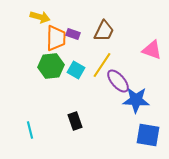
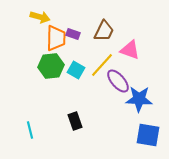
pink triangle: moved 22 px left
yellow line: rotated 8 degrees clockwise
blue star: moved 3 px right, 1 px up
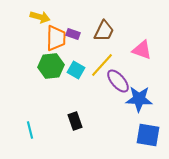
pink triangle: moved 12 px right
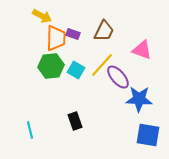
yellow arrow: moved 2 px right, 1 px up; rotated 12 degrees clockwise
purple ellipse: moved 4 px up
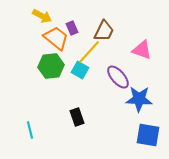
purple rectangle: moved 1 px left, 6 px up; rotated 48 degrees clockwise
orange trapezoid: rotated 52 degrees counterclockwise
yellow line: moved 13 px left, 13 px up
cyan square: moved 4 px right
black rectangle: moved 2 px right, 4 px up
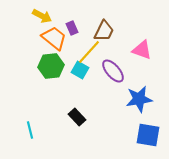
orange trapezoid: moved 2 px left
purple ellipse: moved 5 px left, 6 px up
blue star: rotated 12 degrees counterclockwise
black rectangle: rotated 24 degrees counterclockwise
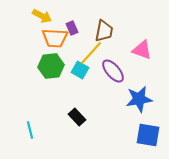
brown trapezoid: rotated 15 degrees counterclockwise
orange trapezoid: moved 1 px right; rotated 144 degrees clockwise
yellow line: moved 2 px right, 1 px down
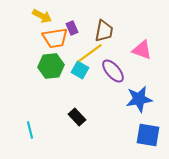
orange trapezoid: rotated 12 degrees counterclockwise
yellow line: moved 1 px left; rotated 12 degrees clockwise
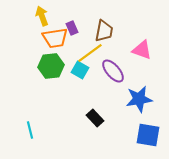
yellow arrow: rotated 138 degrees counterclockwise
black rectangle: moved 18 px right, 1 px down
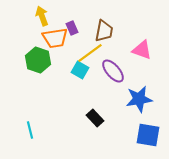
green hexagon: moved 13 px left, 6 px up; rotated 25 degrees clockwise
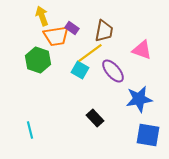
purple rectangle: rotated 32 degrees counterclockwise
orange trapezoid: moved 1 px right, 2 px up
